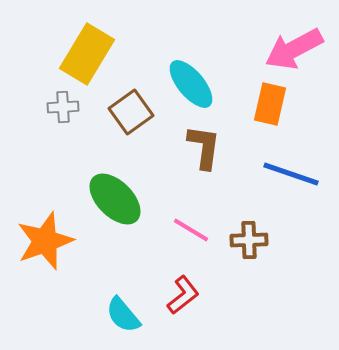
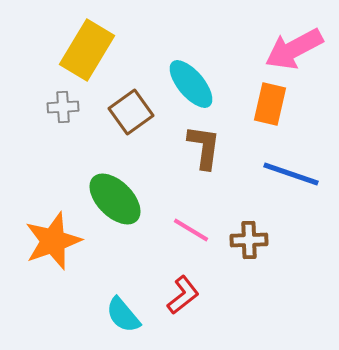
yellow rectangle: moved 4 px up
orange star: moved 8 px right
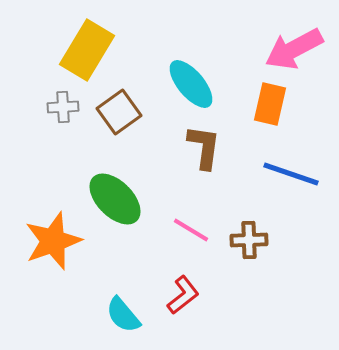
brown square: moved 12 px left
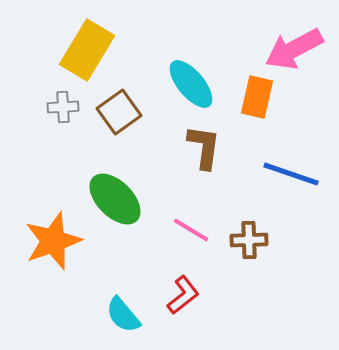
orange rectangle: moved 13 px left, 7 px up
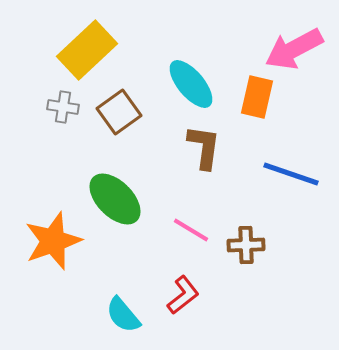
yellow rectangle: rotated 16 degrees clockwise
gray cross: rotated 12 degrees clockwise
brown cross: moved 3 px left, 5 px down
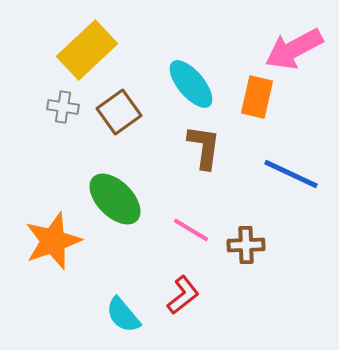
blue line: rotated 6 degrees clockwise
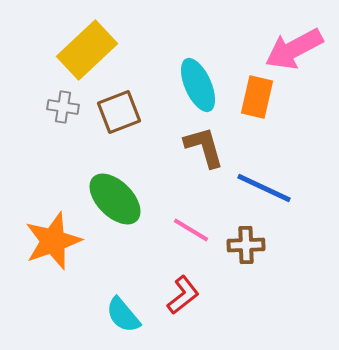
cyan ellipse: moved 7 px right, 1 px down; rotated 16 degrees clockwise
brown square: rotated 15 degrees clockwise
brown L-shape: rotated 24 degrees counterclockwise
blue line: moved 27 px left, 14 px down
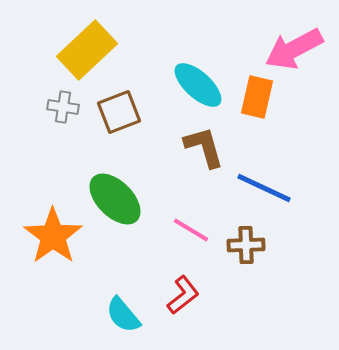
cyan ellipse: rotated 24 degrees counterclockwise
orange star: moved 5 px up; rotated 16 degrees counterclockwise
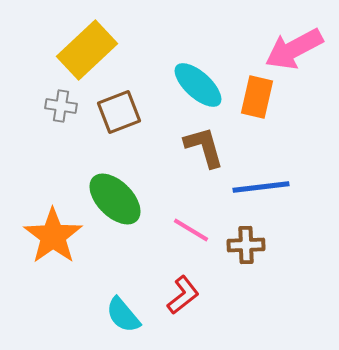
gray cross: moved 2 px left, 1 px up
blue line: moved 3 px left, 1 px up; rotated 32 degrees counterclockwise
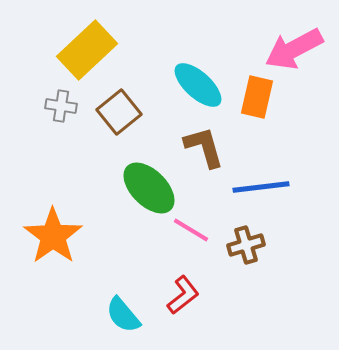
brown square: rotated 18 degrees counterclockwise
green ellipse: moved 34 px right, 11 px up
brown cross: rotated 15 degrees counterclockwise
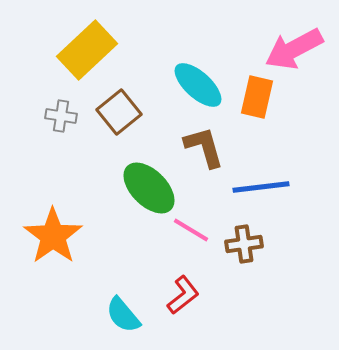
gray cross: moved 10 px down
brown cross: moved 2 px left, 1 px up; rotated 9 degrees clockwise
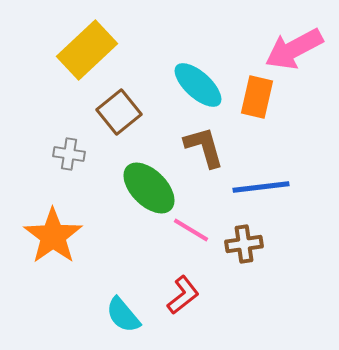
gray cross: moved 8 px right, 38 px down
